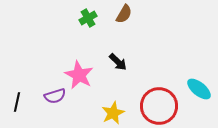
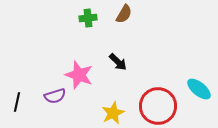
green cross: rotated 24 degrees clockwise
pink star: rotated 8 degrees counterclockwise
red circle: moved 1 px left
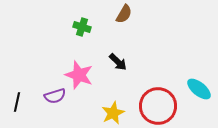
green cross: moved 6 px left, 9 px down; rotated 24 degrees clockwise
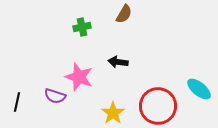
green cross: rotated 30 degrees counterclockwise
black arrow: rotated 144 degrees clockwise
pink star: moved 2 px down
purple semicircle: rotated 35 degrees clockwise
yellow star: rotated 10 degrees counterclockwise
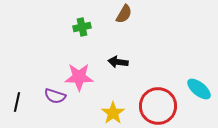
pink star: rotated 20 degrees counterclockwise
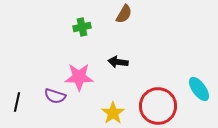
cyan ellipse: rotated 15 degrees clockwise
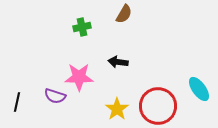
yellow star: moved 4 px right, 4 px up
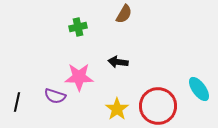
green cross: moved 4 px left
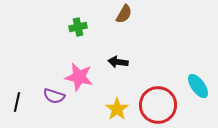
pink star: rotated 12 degrees clockwise
cyan ellipse: moved 1 px left, 3 px up
purple semicircle: moved 1 px left
red circle: moved 1 px up
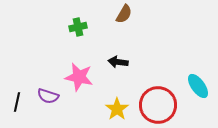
purple semicircle: moved 6 px left
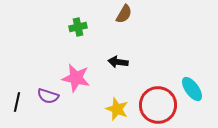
pink star: moved 3 px left, 1 px down
cyan ellipse: moved 6 px left, 3 px down
yellow star: rotated 15 degrees counterclockwise
